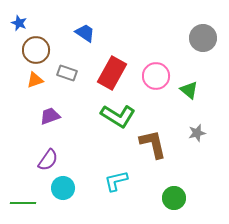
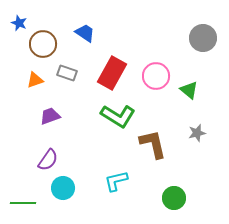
brown circle: moved 7 px right, 6 px up
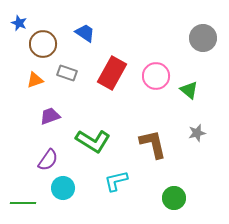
green L-shape: moved 25 px left, 25 px down
